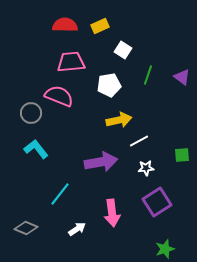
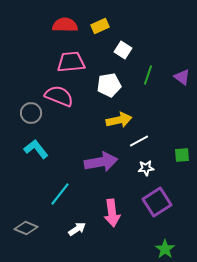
green star: rotated 18 degrees counterclockwise
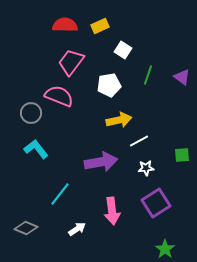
pink trapezoid: rotated 48 degrees counterclockwise
purple square: moved 1 px left, 1 px down
pink arrow: moved 2 px up
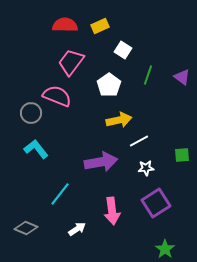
white pentagon: rotated 25 degrees counterclockwise
pink semicircle: moved 2 px left
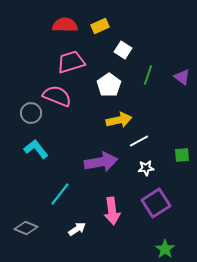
pink trapezoid: rotated 36 degrees clockwise
